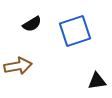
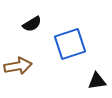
blue square: moved 5 px left, 13 px down
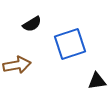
brown arrow: moved 1 px left, 1 px up
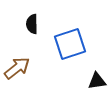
black semicircle: rotated 120 degrees clockwise
brown arrow: moved 3 px down; rotated 28 degrees counterclockwise
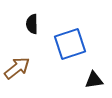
black triangle: moved 3 px left, 1 px up
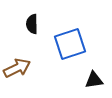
brown arrow: rotated 12 degrees clockwise
